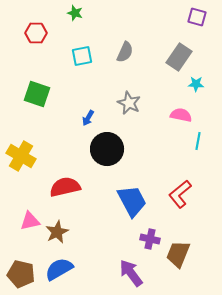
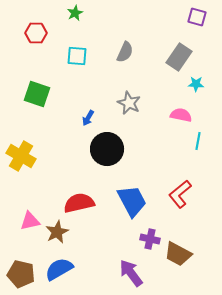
green star: rotated 28 degrees clockwise
cyan square: moved 5 px left; rotated 15 degrees clockwise
red semicircle: moved 14 px right, 16 px down
brown trapezoid: rotated 84 degrees counterclockwise
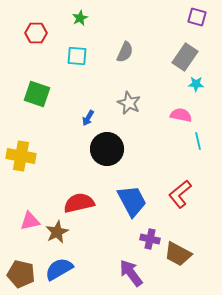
green star: moved 5 px right, 5 px down
gray rectangle: moved 6 px right
cyan line: rotated 24 degrees counterclockwise
yellow cross: rotated 20 degrees counterclockwise
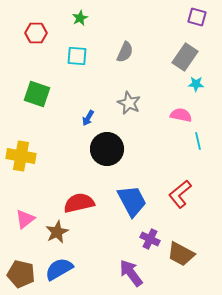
pink triangle: moved 5 px left, 2 px up; rotated 25 degrees counterclockwise
purple cross: rotated 12 degrees clockwise
brown trapezoid: moved 3 px right
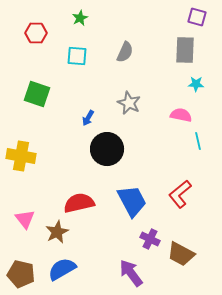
gray rectangle: moved 7 px up; rotated 32 degrees counterclockwise
pink triangle: rotated 30 degrees counterclockwise
blue semicircle: moved 3 px right
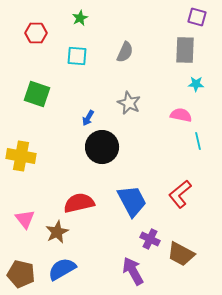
black circle: moved 5 px left, 2 px up
purple arrow: moved 2 px right, 2 px up; rotated 8 degrees clockwise
